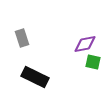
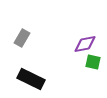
gray rectangle: rotated 48 degrees clockwise
black rectangle: moved 4 px left, 2 px down
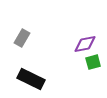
green square: rotated 28 degrees counterclockwise
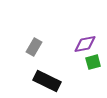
gray rectangle: moved 12 px right, 9 px down
black rectangle: moved 16 px right, 2 px down
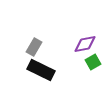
green square: rotated 14 degrees counterclockwise
black rectangle: moved 6 px left, 11 px up
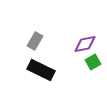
gray rectangle: moved 1 px right, 6 px up
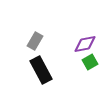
green square: moved 3 px left
black rectangle: rotated 36 degrees clockwise
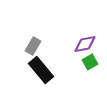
gray rectangle: moved 2 px left, 5 px down
black rectangle: rotated 12 degrees counterclockwise
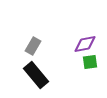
green square: rotated 21 degrees clockwise
black rectangle: moved 5 px left, 5 px down
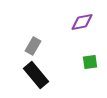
purple diamond: moved 3 px left, 22 px up
